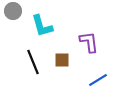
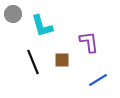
gray circle: moved 3 px down
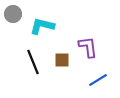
cyan L-shape: rotated 120 degrees clockwise
purple L-shape: moved 1 px left, 5 px down
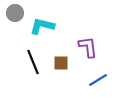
gray circle: moved 2 px right, 1 px up
brown square: moved 1 px left, 3 px down
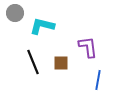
blue line: rotated 48 degrees counterclockwise
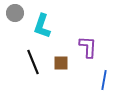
cyan L-shape: rotated 85 degrees counterclockwise
purple L-shape: rotated 10 degrees clockwise
blue line: moved 6 px right
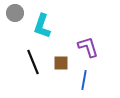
purple L-shape: rotated 20 degrees counterclockwise
blue line: moved 20 px left
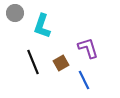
purple L-shape: moved 1 px down
brown square: rotated 28 degrees counterclockwise
blue line: rotated 36 degrees counterclockwise
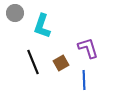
blue line: rotated 24 degrees clockwise
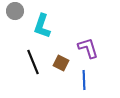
gray circle: moved 2 px up
brown square: rotated 35 degrees counterclockwise
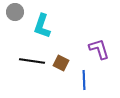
gray circle: moved 1 px down
purple L-shape: moved 11 px right, 1 px down
black line: moved 1 px left, 1 px up; rotated 60 degrees counterclockwise
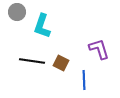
gray circle: moved 2 px right
